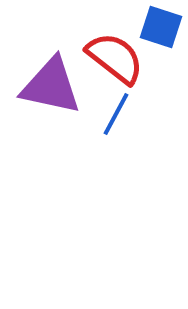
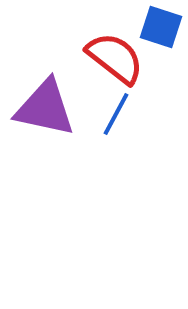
purple triangle: moved 6 px left, 22 px down
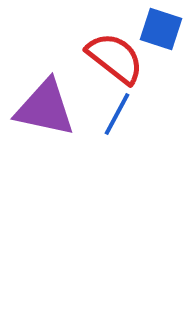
blue square: moved 2 px down
blue line: moved 1 px right
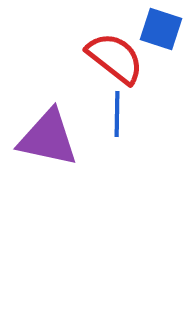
purple triangle: moved 3 px right, 30 px down
blue line: rotated 27 degrees counterclockwise
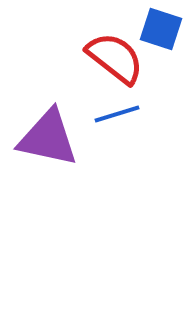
blue line: rotated 72 degrees clockwise
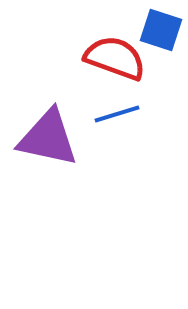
blue square: moved 1 px down
red semicircle: rotated 18 degrees counterclockwise
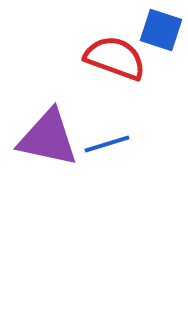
blue line: moved 10 px left, 30 px down
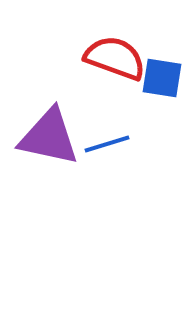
blue square: moved 1 px right, 48 px down; rotated 9 degrees counterclockwise
purple triangle: moved 1 px right, 1 px up
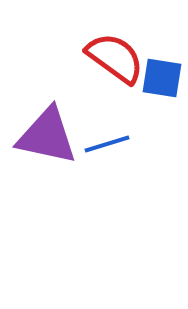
red semicircle: rotated 16 degrees clockwise
purple triangle: moved 2 px left, 1 px up
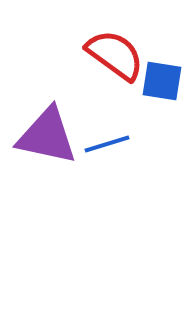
red semicircle: moved 3 px up
blue square: moved 3 px down
